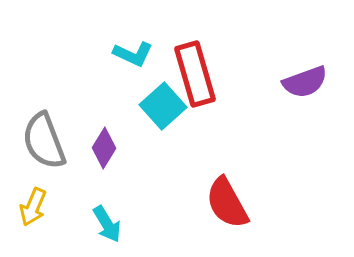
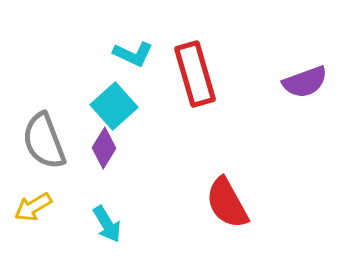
cyan square: moved 49 px left
yellow arrow: rotated 36 degrees clockwise
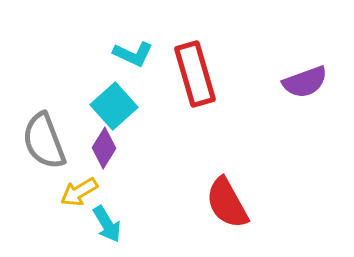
yellow arrow: moved 46 px right, 15 px up
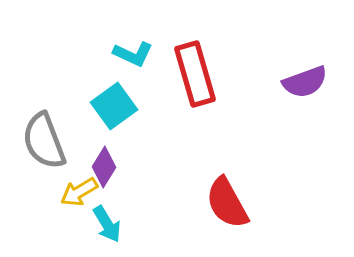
cyan square: rotated 6 degrees clockwise
purple diamond: moved 19 px down
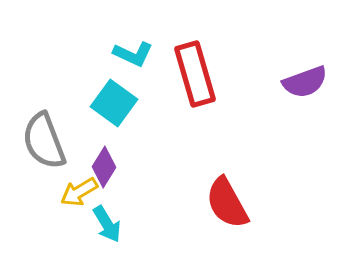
cyan square: moved 3 px up; rotated 18 degrees counterclockwise
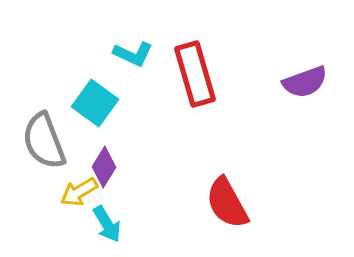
cyan square: moved 19 px left
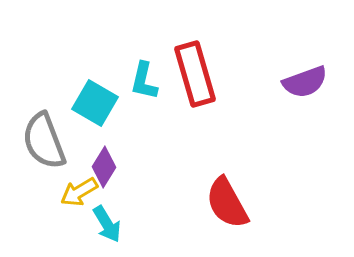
cyan L-shape: moved 11 px right, 27 px down; rotated 78 degrees clockwise
cyan square: rotated 6 degrees counterclockwise
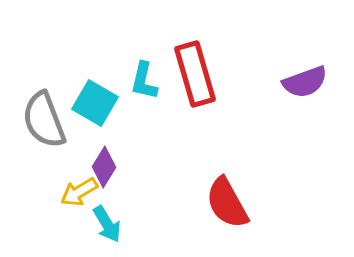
gray semicircle: moved 21 px up
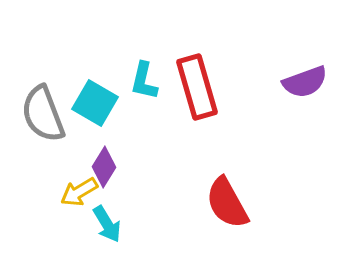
red rectangle: moved 2 px right, 13 px down
gray semicircle: moved 1 px left, 6 px up
